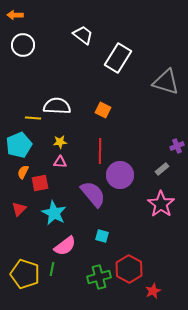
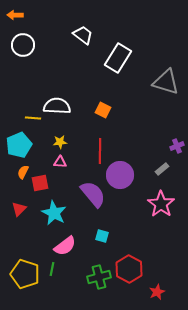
red star: moved 4 px right, 1 px down
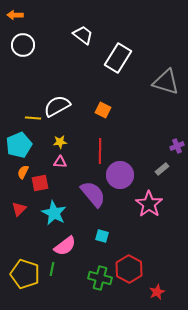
white semicircle: rotated 32 degrees counterclockwise
pink star: moved 12 px left
green cross: moved 1 px right, 1 px down; rotated 30 degrees clockwise
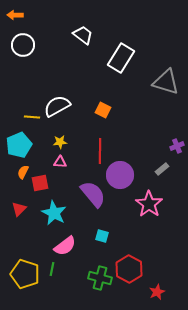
white rectangle: moved 3 px right
yellow line: moved 1 px left, 1 px up
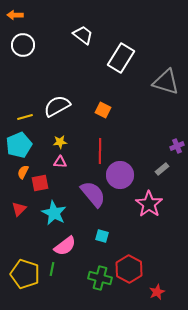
yellow line: moved 7 px left; rotated 21 degrees counterclockwise
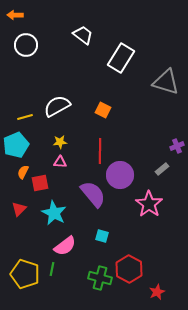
white circle: moved 3 px right
cyan pentagon: moved 3 px left
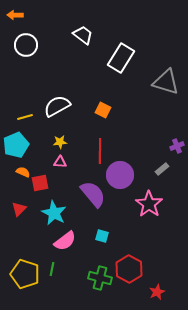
orange semicircle: rotated 88 degrees clockwise
pink semicircle: moved 5 px up
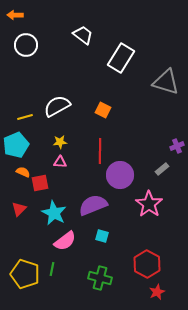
purple semicircle: moved 11 px down; rotated 72 degrees counterclockwise
red hexagon: moved 18 px right, 5 px up
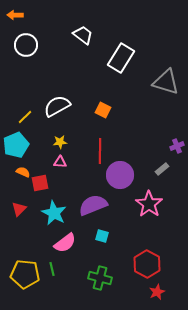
yellow line: rotated 28 degrees counterclockwise
pink semicircle: moved 2 px down
green line: rotated 24 degrees counterclockwise
yellow pentagon: rotated 12 degrees counterclockwise
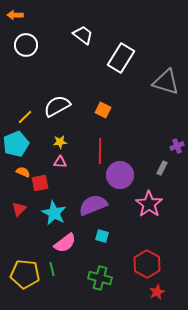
cyan pentagon: moved 1 px up
gray rectangle: moved 1 px up; rotated 24 degrees counterclockwise
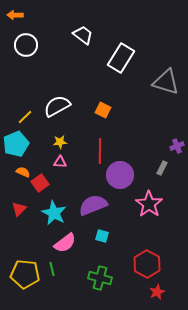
red square: rotated 24 degrees counterclockwise
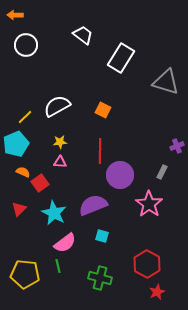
gray rectangle: moved 4 px down
green line: moved 6 px right, 3 px up
